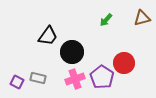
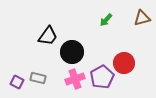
purple pentagon: rotated 10 degrees clockwise
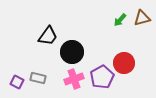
green arrow: moved 14 px right
pink cross: moved 1 px left
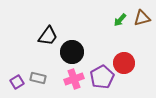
purple square: rotated 32 degrees clockwise
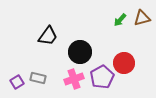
black circle: moved 8 px right
